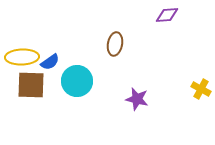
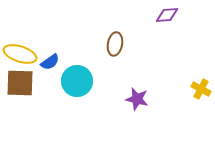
yellow ellipse: moved 2 px left, 3 px up; rotated 20 degrees clockwise
brown square: moved 11 px left, 2 px up
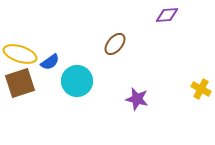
brown ellipse: rotated 30 degrees clockwise
brown square: rotated 20 degrees counterclockwise
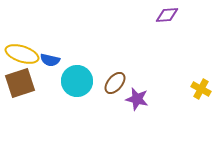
brown ellipse: moved 39 px down
yellow ellipse: moved 2 px right
blue semicircle: moved 2 px up; rotated 48 degrees clockwise
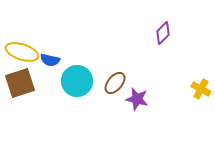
purple diamond: moved 4 px left, 18 px down; rotated 40 degrees counterclockwise
yellow ellipse: moved 2 px up
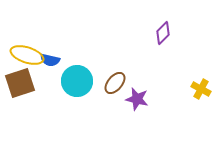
yellow ellipse: moved 5 px right, 3 px down
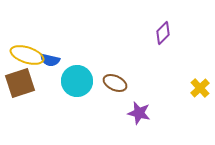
brown ellipse: rotated 75 degrees clockwise
yellow cross: moved 1 px left, 1 px up; rotated 18 degrees clockwise
purple star: moved 2 px right, 14 px down
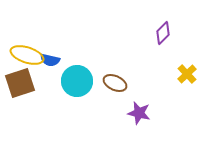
yellow cross: moved 13 px left, 14 px up
